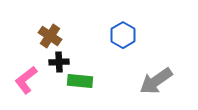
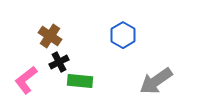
black cross: rotated 24 degrees counterclockwise
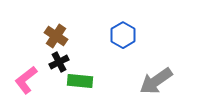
brown cross: moved 6 px right
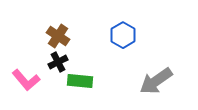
brown cross: moved 2 px right
black cross: moved 1 px left
pink L-shape: rotated 92 degrees counterclockwise
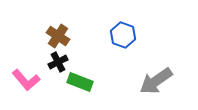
blue hexagon: rotated 10 degrees counterclockwise
green rectangle: moved 1 px down; rotated 15 degrees clockwise
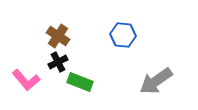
blue hexagon: rotated 15 degrees counterclockwise
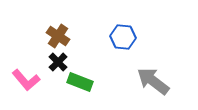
blue hexagon: moved 2 px down
black cross: rotated 18 degrees counterclockwise
gray arrow: moved 3 px left; rotated 72 degrees clockwise
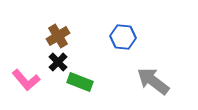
brown cross: rotated 25 degrees clockwise
